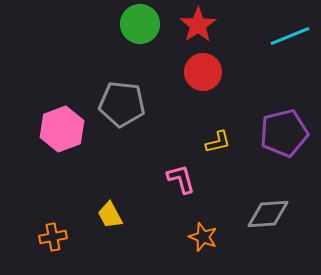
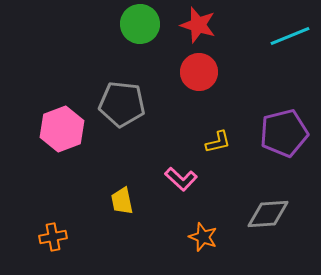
red star: rotated 21 degrees counterclockwise
red circle: moved 4 px left
pink L-shape: rotated 148 degrees clockwise
yellow trapezoid: moved 12 px right, 14 px up; rotated 16 degrees clockwise
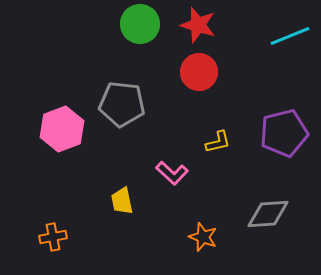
pink L-shape: moved 9 px left, 6 px up
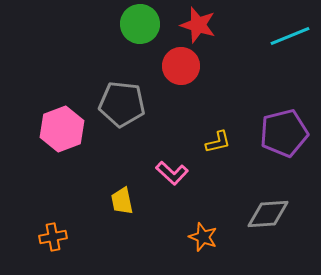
red circle: moved 18 px left, 6 px up
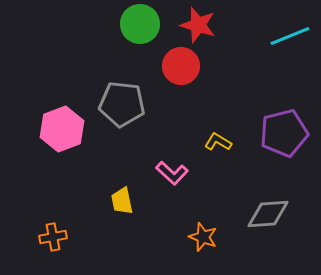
yellow L-shape: rotated 136 degrees counterclockwise
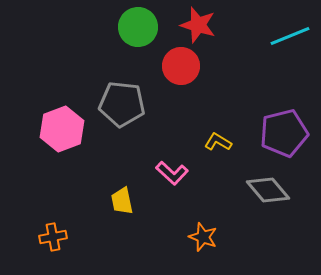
green circle: moved 2 px left, 3 px down
gray diamond: moved 24 px up; rotated 54 degrees clockwise
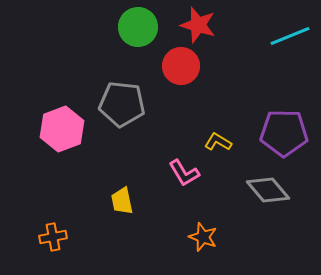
purple pentagon: rotated 15 degrees clockwise
pink L-shape: moved 12 px right; rotated 16 degrees clockwise
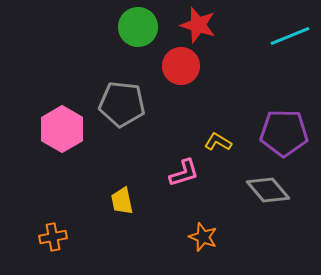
pink hexagon: rotated 9 degrees counterclockwise
pink L-shape: rotated 76 degrees counterclockwise
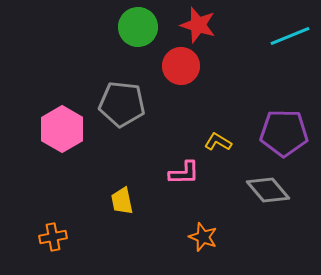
pink L-shape: rotated 16 degrees clockwise
